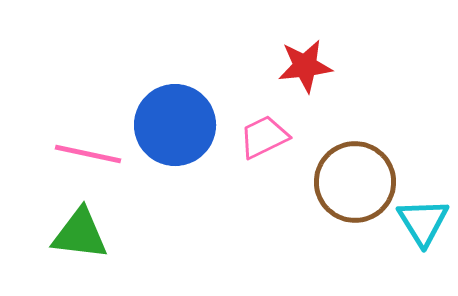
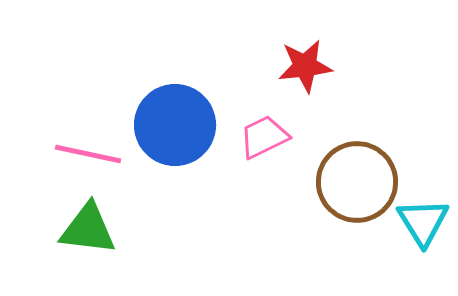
brown circle: moved 2 px right
green triangle: moved 8 px right, 5 px up
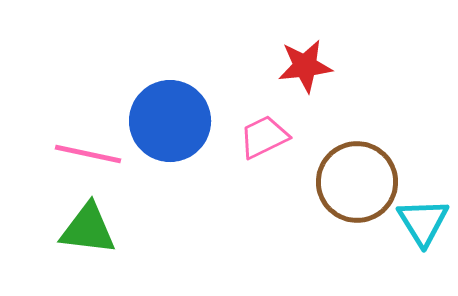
blue circle: moved 5 px left, 4 px up
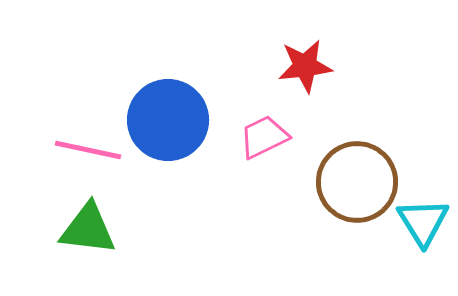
blue circle: moved 2 px left, 1 px up
pink line: moved 4 px up
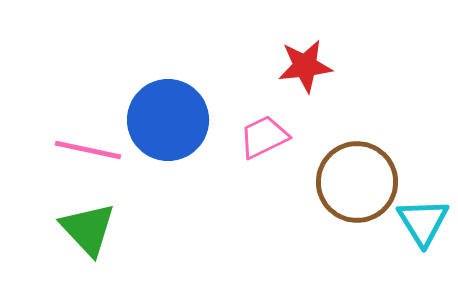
green triangle: rotated 40 degrees clockwise
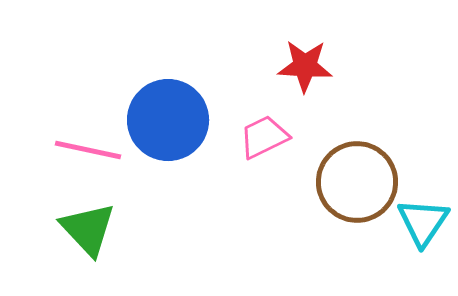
red star: rotated 10 degrees clockwise
cyan triangle: rotated 6 degrees clockwise
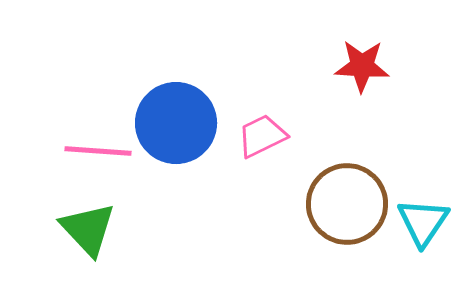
red star: moved 57 px right
blue circle: moved 8 px right, 3 px down
pink trapezoid: moved 2 px left, 1 px up
pink line: moved 10 px right, 1 px down; rotated 8 degrees counterclockwise
brown circle: moved 10 px left, 22 px down
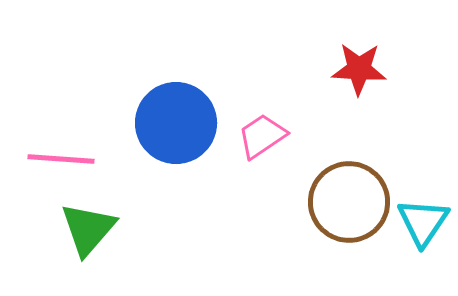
red star: moved 3 px left, 3 px down
pink trapezoid: rotated 8 degrees counterclockwise
pink line: moved 37 px left, 8 px down
brown circle: moved 2 px right, 2 px up
green triangle: rotated 24 degrees clockwise
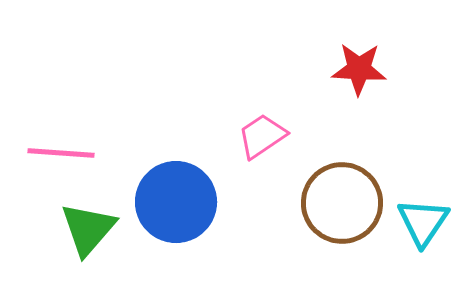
blue circle: moved 79 px down
pink line: moved 6 px up
brown circle: moved 7 px left, 1 px down
